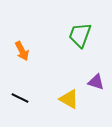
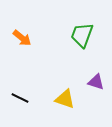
green trapezoid: moved 2 px right
orange arrow: moved 13 px up; rotated 24 degrees counterclockwise
yellow triangle: moved 4 px left; rotated 10 degrees counterclockwise
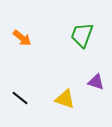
black line: rotated 12 degrees clockwise
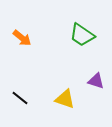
green trapezoid: rotated 76 degrees counterclockwise
purple triangle: moved 1 px up
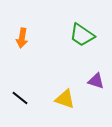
orange arrow: rotated 60 degrees clockwise
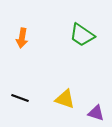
purple triangle: moved 32 px down
black line: rotated 18 degrees counterclockwise
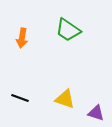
green trapezoid: moved 14 px left, 5 px up
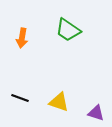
yellow triangle: moved 6 px left, 3 px down
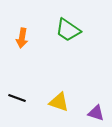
black line: moved 3 px left
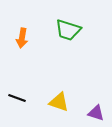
green trapezoid: rotated 16 degrees counterclockwise
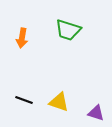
black line: moved 7 px right, 2 px down
